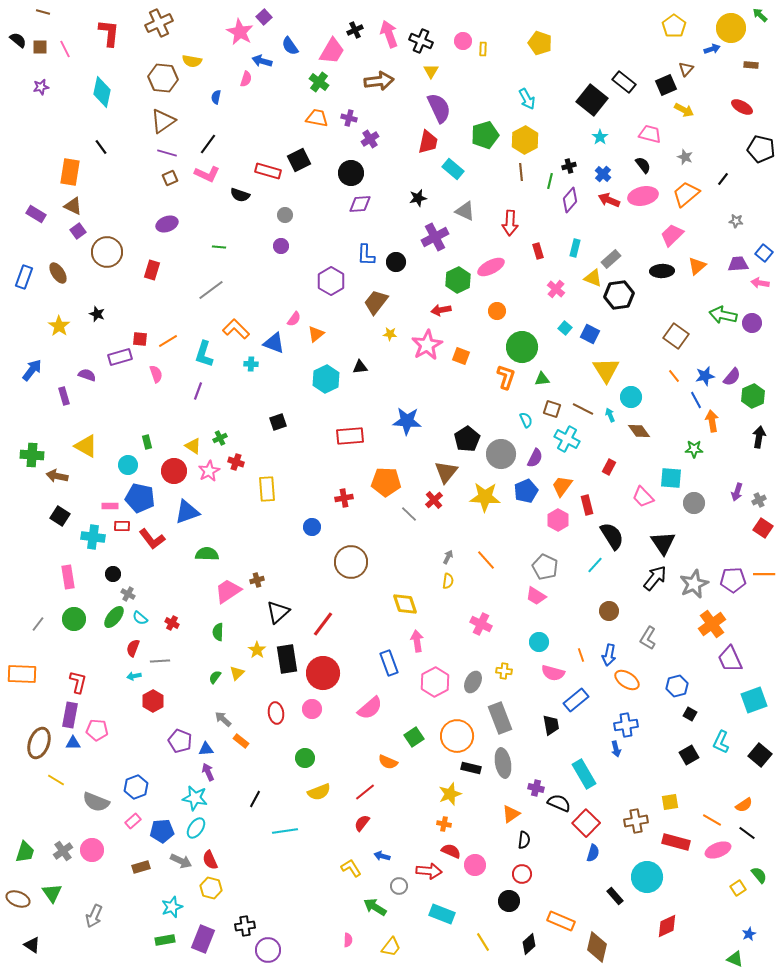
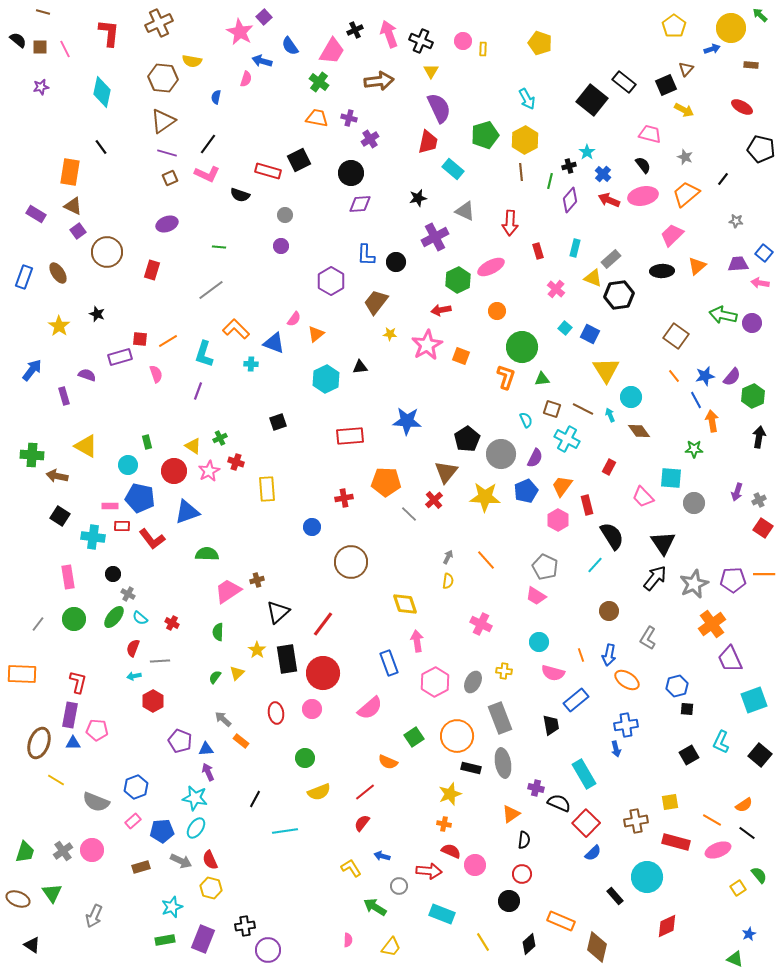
cyan star at (600, 137): moved 13 px left, 15 px down
black square at (690, 714): moved 3 px left, 5 px up; rotated 24 degrees counterclockwise
blue semicircle at (593, 853): rotated 30 degrees clockwise
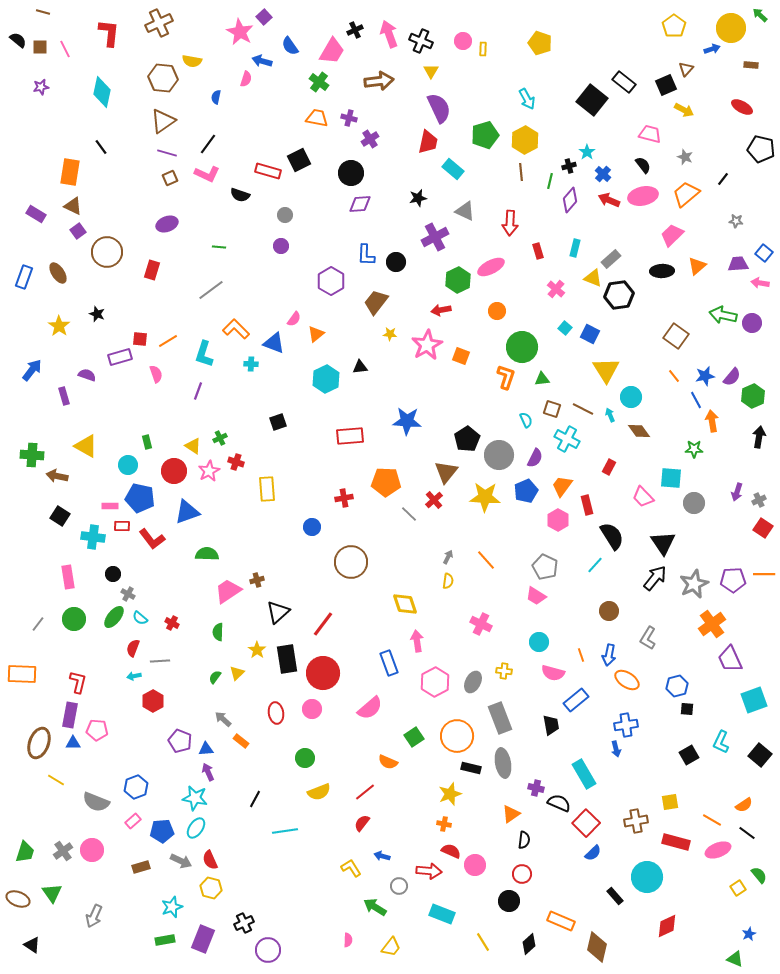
gray circle at (501, 454): moved 2 px left, 1 px down
black cross at (245, 926): moved 1 px left, 3 px up; rotated 18 degrees counterclockwise
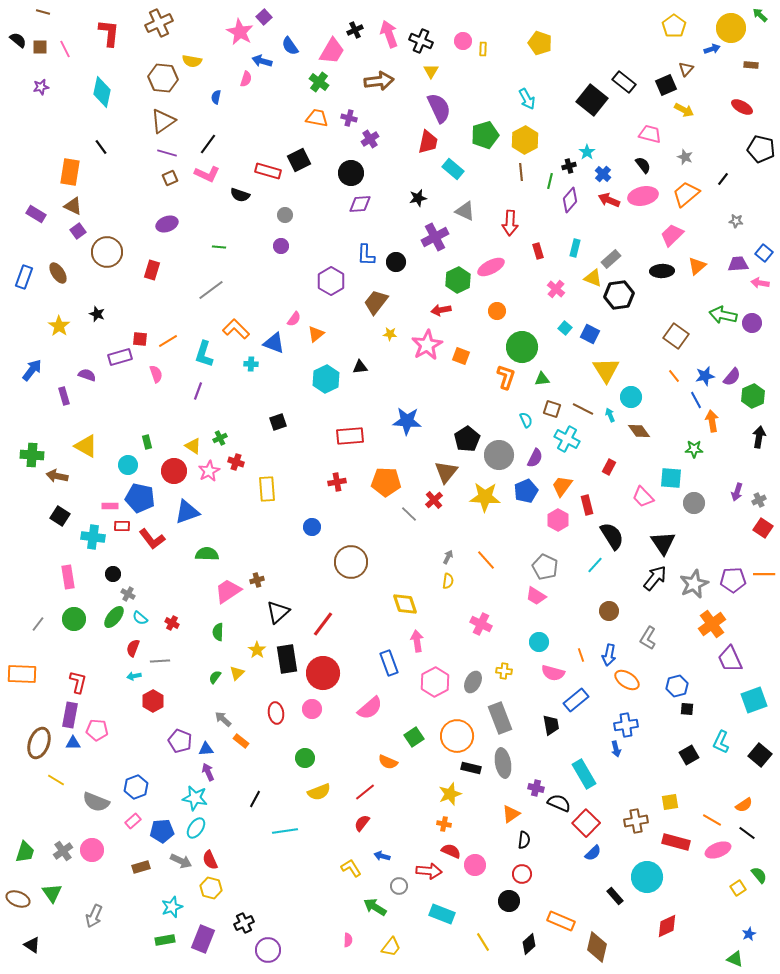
red cross at (344, 498): moved 7 px left, 16 px up
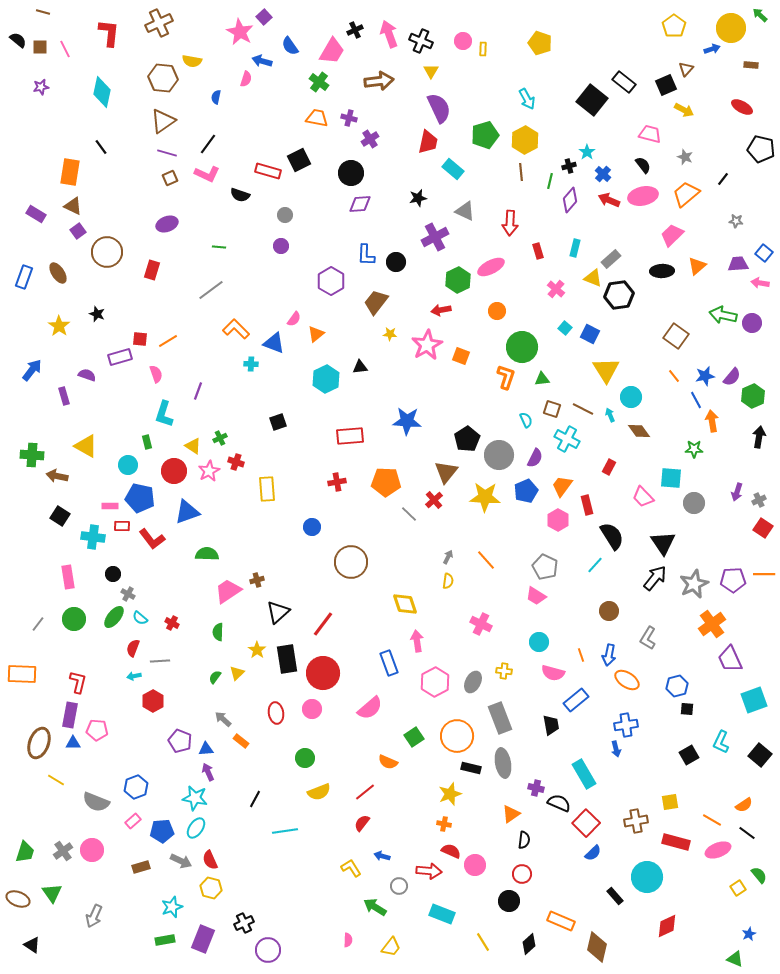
cyan L-shape at (204, 354): moved 40 px left, 60 px down
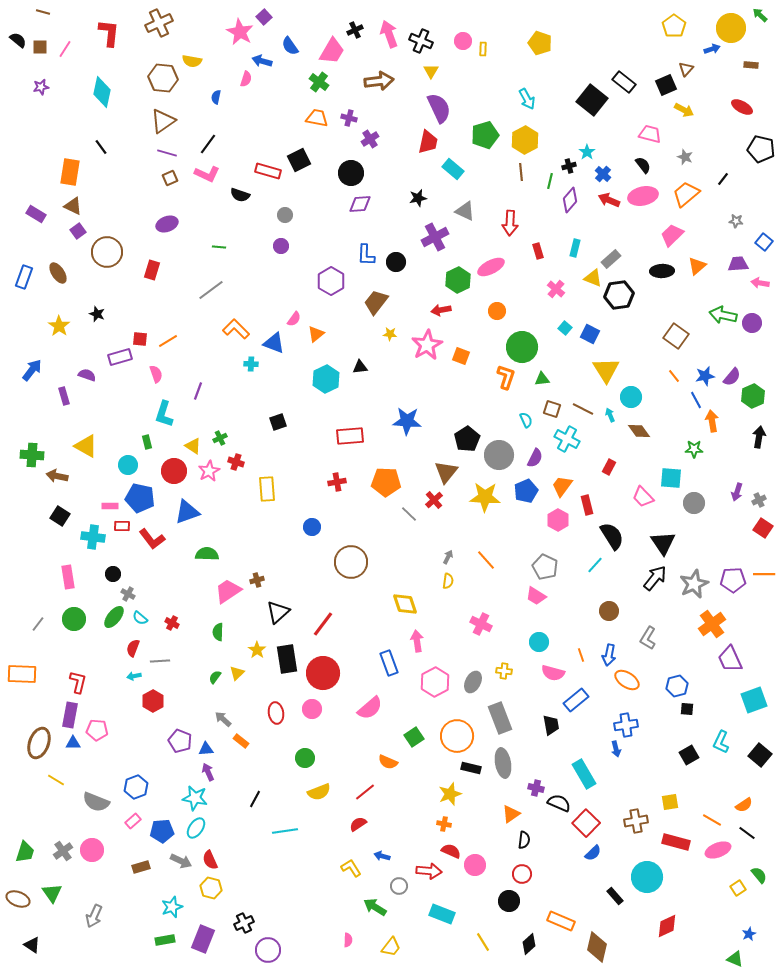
pink line at (65, 49): rotated 60 degrees clockwise
blue square at (764, 253): moved 11 px up
red semicircle at (362, 823): moved 4 px left, 1 px down; rotated 18 degrees clockwise
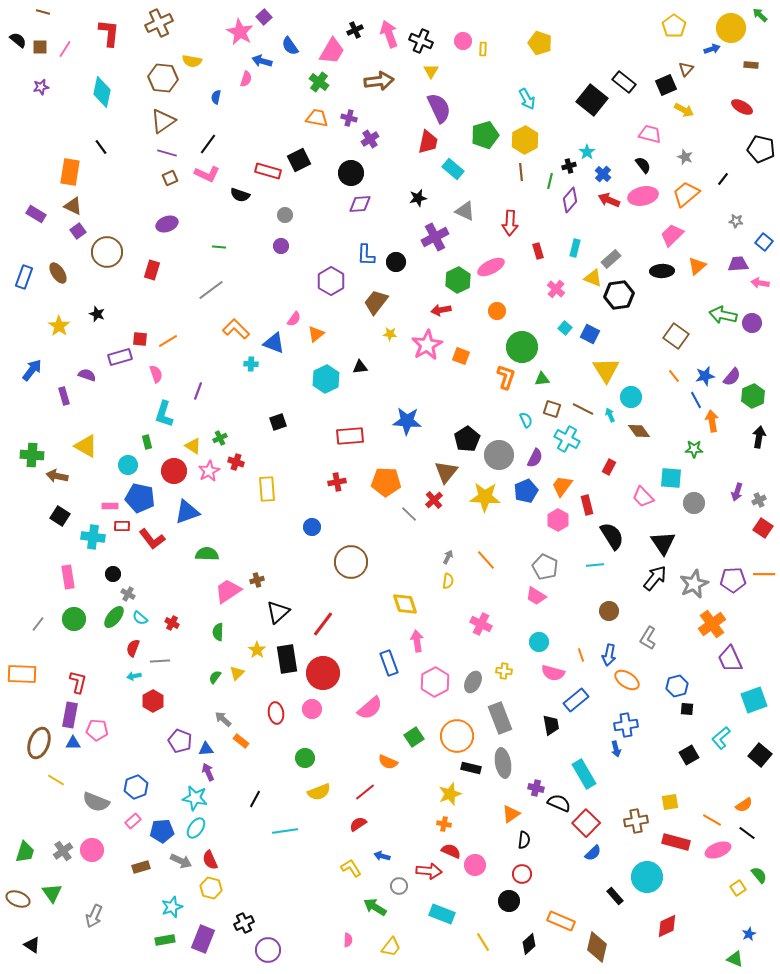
cyan line at (595, 565): rotated 42 degrees clockwise
cyan L-shape at (721, 742): moved 4 px up; rotated 25 degrees clockwise
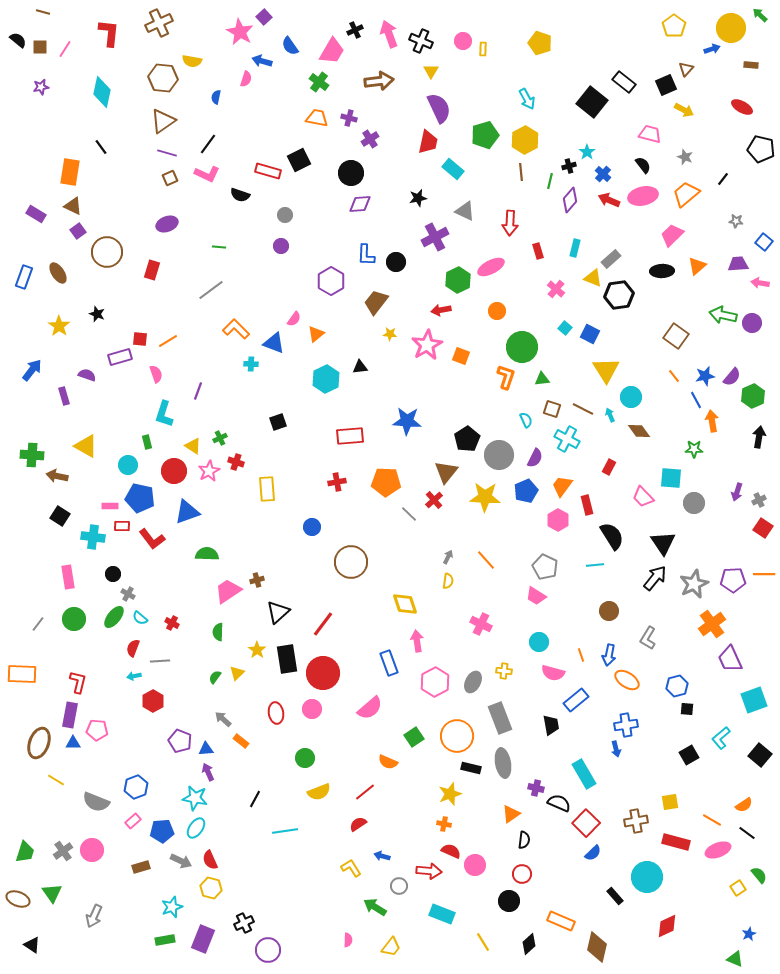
black square at (592, 100): moved 2 px down
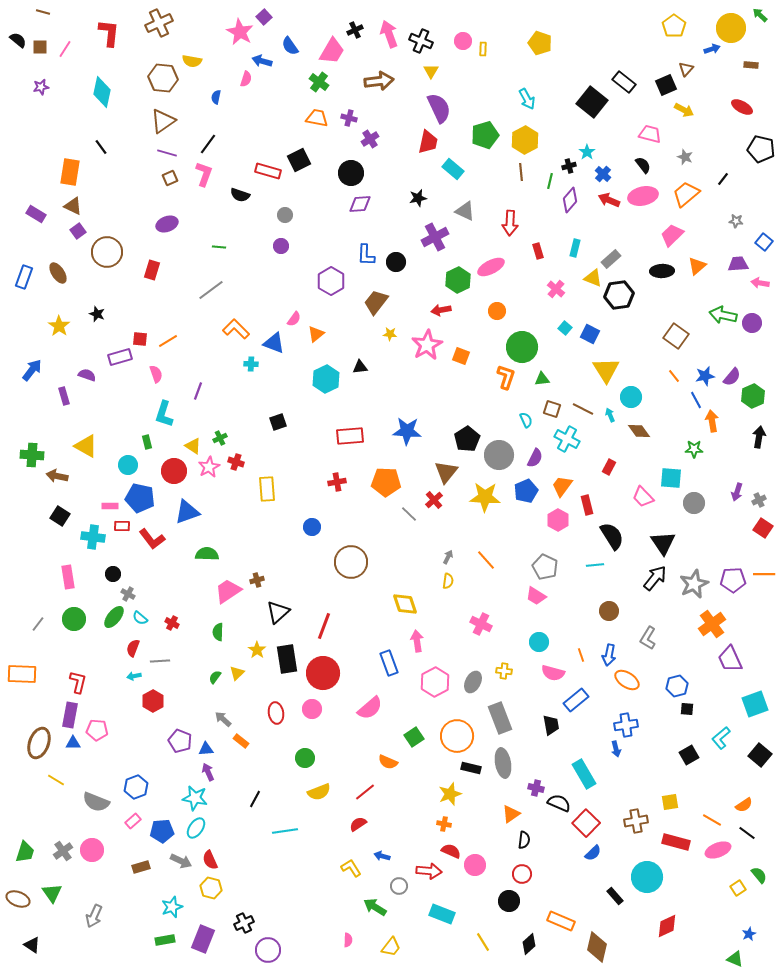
pink L-shape at (207, 174): moved 3 px left; rotated 95 degrees counterclockwise
blue star at (407, 421): moved 10 px down
pink star at (209, 471): moved 4 px up
red line at (323, 624): moved 1 px right, 2 px down; rotated 16 degrees counterclockwise
cyan square at (754, 700): moved 1 px right, 4 px down
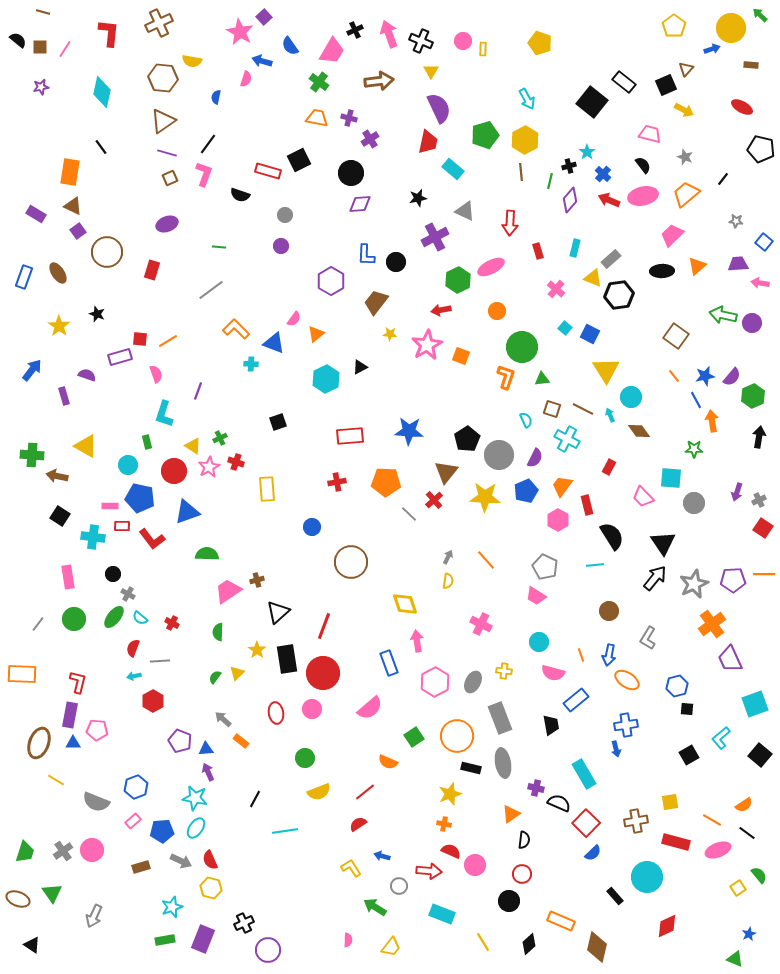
black triangle at (360, 367): rotated 21 degrees counterclockwise
blue star at (407, 431): moved 2 px right
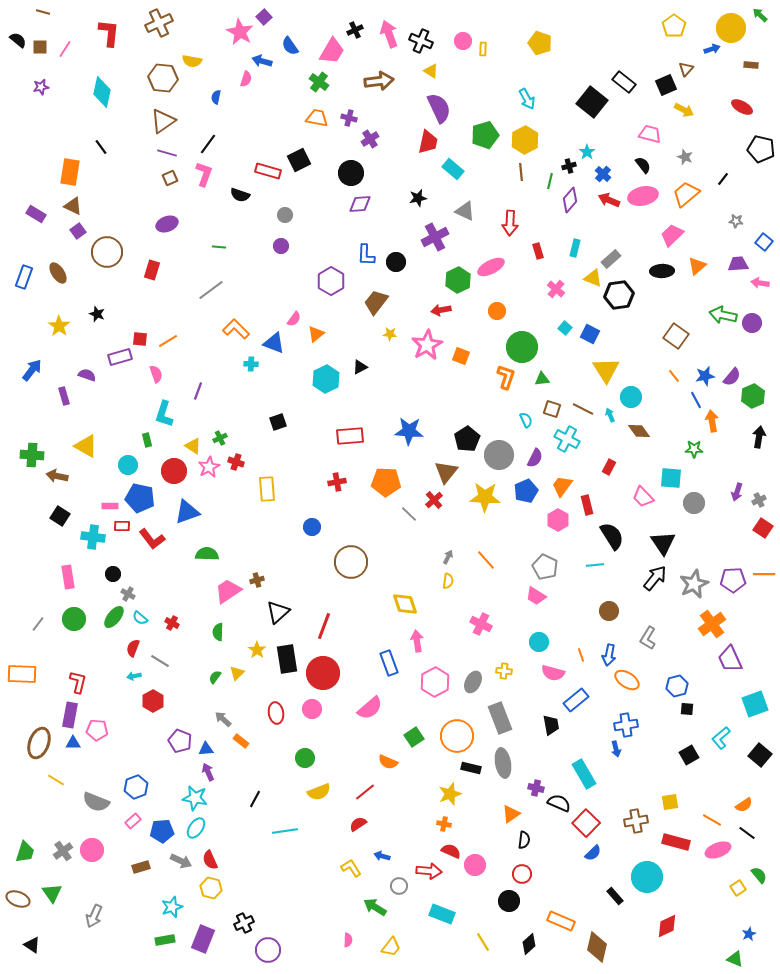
yellow triangle at (431, 71): rotated 28 degrees counterclockwise
green rectangle at (147, 442): moved 2 px up
gray line at (160, 661): rotated 36 degrees clockwise
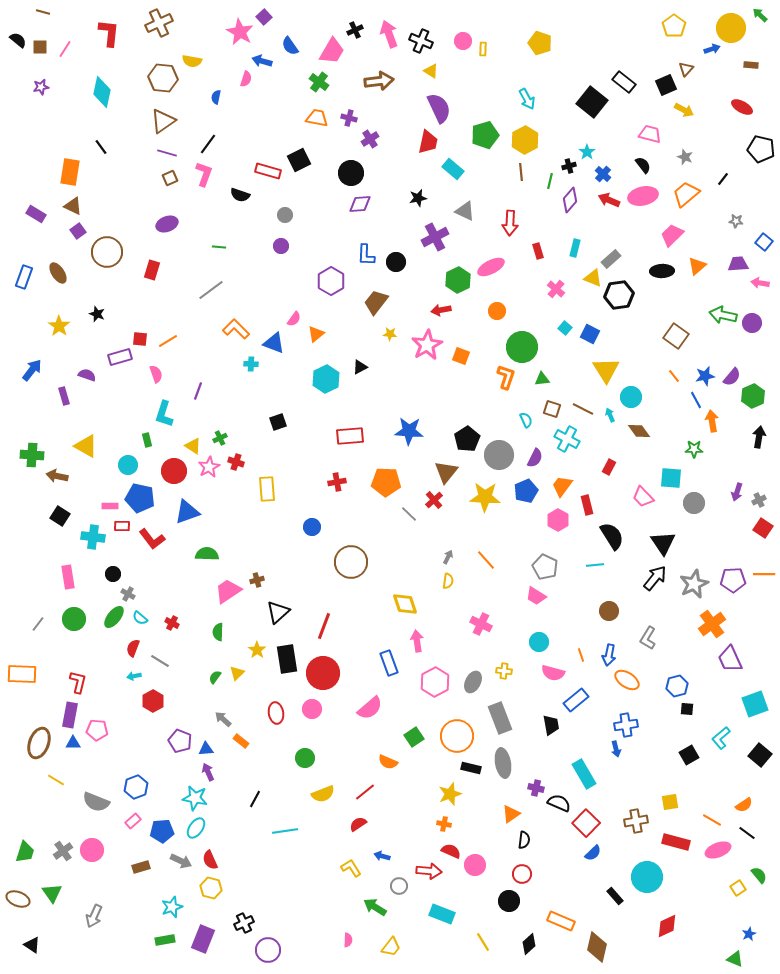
yellow semicircle at (319, 792): moved 4 px right, 2 px down
